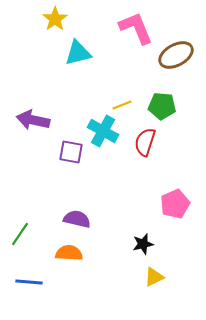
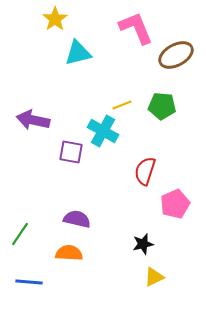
red semicircle: moved 29 px down
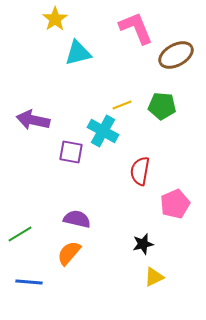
red semicircle: moved 5 px left; rotated 8 degrees counterclockwise
green line: rotated 25 degrees clockwise
orange semicircle: rotated 52 degrees counterclockwise
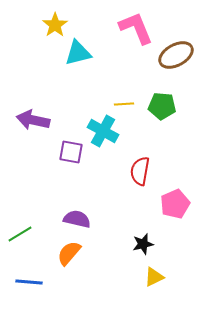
yellow star: moved 6 px down
yellow line: moved 2 px right, 1 px up; rotated 18 degrees clockwise
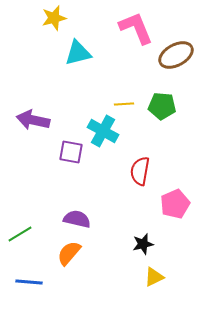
yellow star: moved 1 px left, 7 px up; rotated 20 degrees clockwise
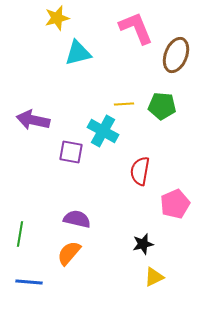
yellow star: moved 3 px right
brown ellipse: rotated 40 degrees counterclockwise
green line: rotated 50 degrees counterclockwise
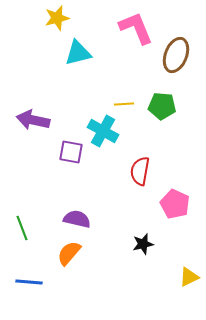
pink pentagon: rotated 24 degrees counterclockwise
green line: moved 2 px right, 6 px up; rotated 30 degrees counterclockwise
yellow triangle: moved 35 px right
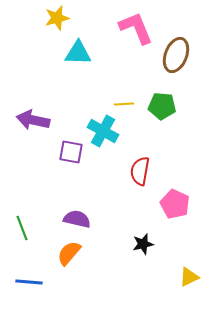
cyan triangle: rotated 16 degrees clockwise
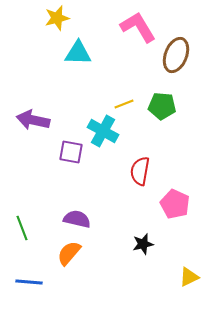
pink L-shape: moved 2 px right, 1 px up; rotated 9 degrees counterclockwise
yellow line: rotated 18 degrees counterclockwise
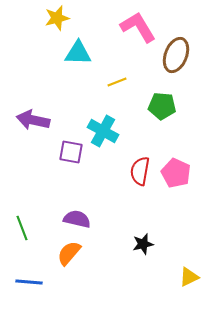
yellow line: moved 7 px left, 22 px up
pink pentagon: moved 1 px right, 31 px up
